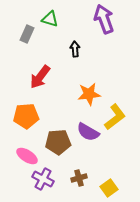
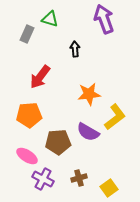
orange pentagon: moved 3 px right, 1 px up
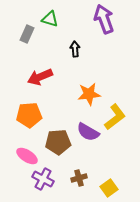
red arrow: rotated 30 degrees clockwise
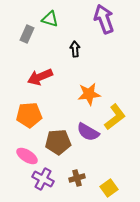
brown cross: moved 2 px left
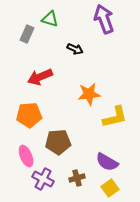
black arrow: rotated 119 degrees clockwise
yellow L-shape: rotated 24 degrees clockwise
purple semicircle: moved 19 px right, 30 px down
pink ellipse: moved 1 px left; rotated 35 degrees clockwise
yellow square: moved 1 px right
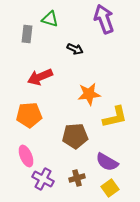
gray rectangle: rotated 18 degrees counterclockwise
brown pentagon: moved 17 px right, 6 px up
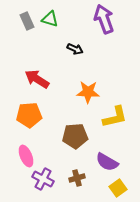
gray rectangle: moved 13 px up; rotated 30 degrees counterclockwise
red arrow: moved 3 px left, 2 px down; rotated 55 degrees clockwise
orange star: moved 1 px left, 2 px up; rotated 10 degrees clockwise
yellow square: moved 8 px right
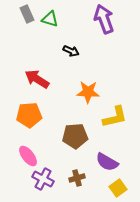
gray rectangle: moved 7 px up
black arrow: moved 4 px left, 2 px down
pink ellipse: moved 2 px right; rotated 15 degrees counterclockwise
